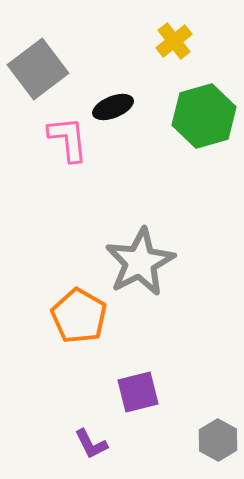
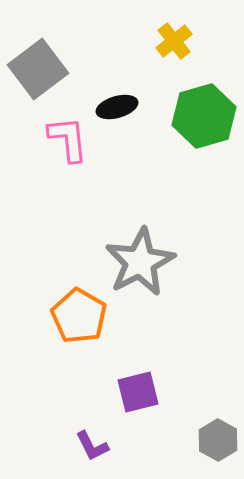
black ellipse: moved 4 px right; rotated 6 degrees clockwise
purple L-shape: moved 1 px right, 2 px down
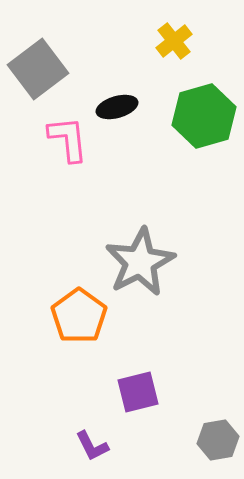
orange pentagon: rotated 6 degrees clockwise
gray hexagon: rotated 21 degrees clockwise
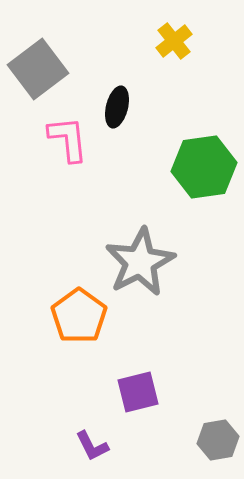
black ellipse: rotated 60 degrees counterclockwise
green hexagon: moved 51 px down; rotated 8 degrees clockwise
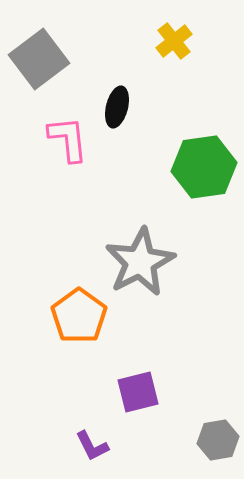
gray square: moved 1 px right, 10 px up
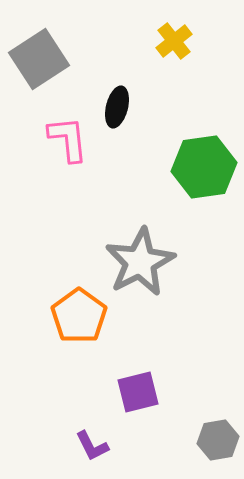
gray square: rotated 4 degrees clockwise
